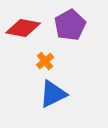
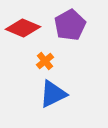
red diamond: rotated 12 degrees clockwise
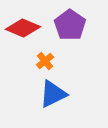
purple pentagon: rotated 8 degrees counterclockwise
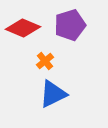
purple pentagon: rotated 20 degrees clockwise
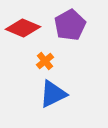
purple pentagon: rotated 12 degrees counterclockwise
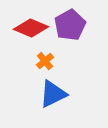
red diamond: moved 8 px right
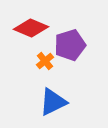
purple pentagon: moved 20 px down; rotated 12 degrees clockwise
blue triangle: moved 8 px down
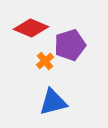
blue triangle: rotated 12 degrees clockwise
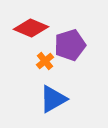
blue triangle: moved 3 px up; rotated 16 degrees counterclockwise
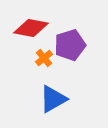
red diamond: rotated 12 degrees counterclockwise
orange cross: moved 1 px left, 3 px up
